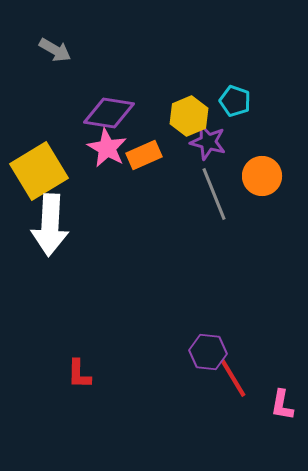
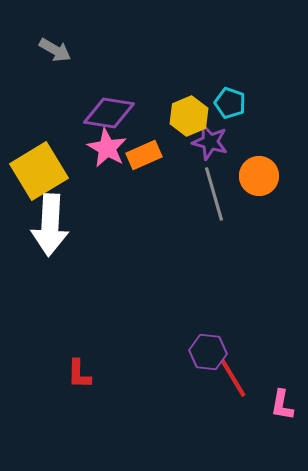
cyan pentagon: moved 5 px left, 2 px down
purple star: moved 2 px right
orange circle: moved 3 px left
gray line: rotated 6 degrees clockwise
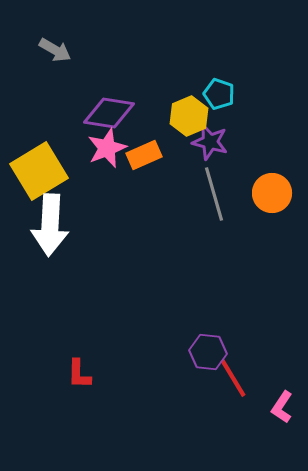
cyan pentagon: moved 11 px left, 9 px up
pink star: rotated 21 degrees clockwise
orange circle: moved 13 px right, 17 px down
pink L-shape: moved 2 px down; rotated 24 degrees clockwise
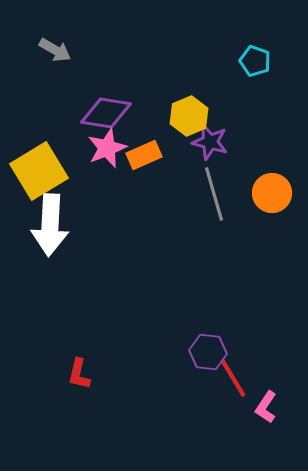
cyan pentagon: moved 36 px right, 33 px up
purple diamond: moved 3 px left
red L-shape: rotated 12 degrees clockwise
pink L-shape: moved 16 px left
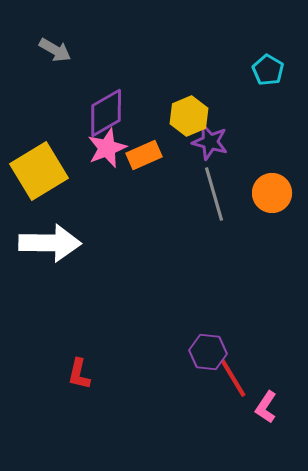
cyan pentagon: moved 13 px right, 9 px down; rotated 12 degrees clockwise
purple diamond: rotated 39 degrees counterclockwise
white arrow: moved 18 px down; rotated 92 degrees counterclockwise
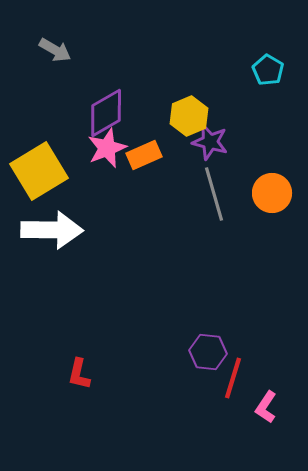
white arrow: moved 2 px right, 13 px up
red line: rotated 48 degrees clockwise
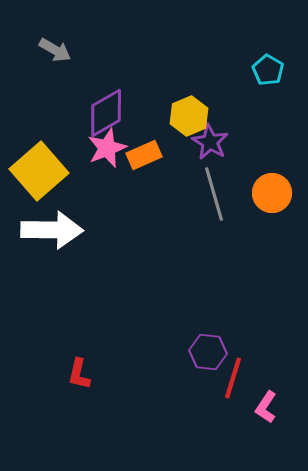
purple star: rotated 15 degrees clockwise
yellow square: rotated 10 degrees counterclockwise
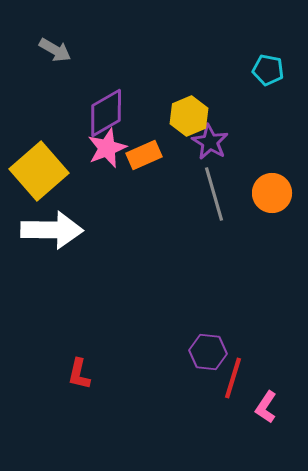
cyan pentagon: rotated 20 degrees counterclockwise
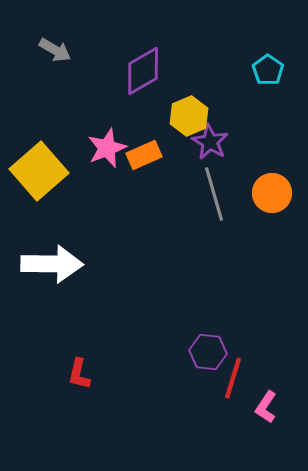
cyan pentagon: rotated 24 degrees clockwise
purple diamond: moved 37 px right, 42 px up
white arrow: moved 34 px down
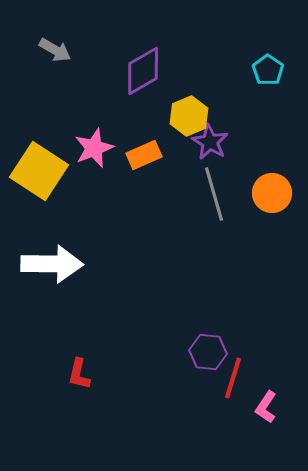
pink star: moved 13 px left
yellow square: rotated 16 degrees counterclockwise
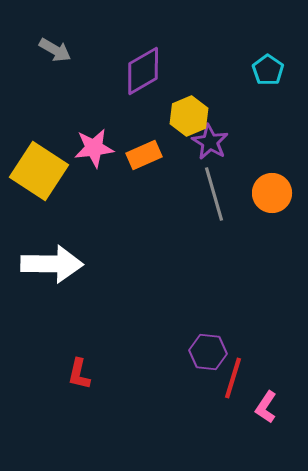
pink star: rotated 15 degrees clockwise
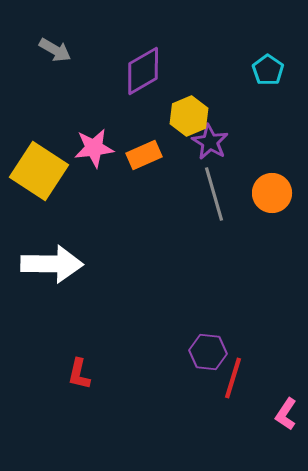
pink L-shape: moved 20 px right, 7 px down
